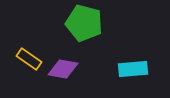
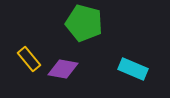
yellow rectangle: rotated 15 degrees clockwise
cyan rectangle: rotated 28 degrees clockwise
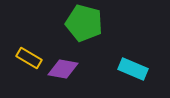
yellow rectangle: moved 1 px up; rotated 20 degrees counterclockwise
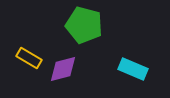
green pentagon: moved 2 px down
purple diamond: rotated 24 degrees counterclockwise
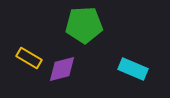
green pentagon: rotated 18 degrees counterclockwise
purple diamond: moved 1 px left
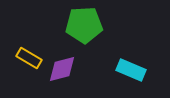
cyan rectangle: moved 2 px left, 1 px down
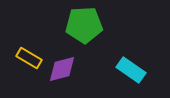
cyan rectangle: rotated 12 degrees clockwise
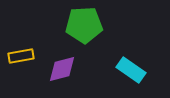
yellow rectangle: moved 8 px left, 2 px up; rotated 40 degrees counterclockwise
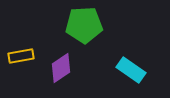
purple diamond: moved 1 px left, 1 px up; rotated 20 degrees counterclockwise
